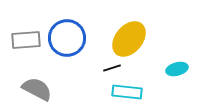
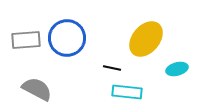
yellow ellipse: moved 17 px right
black line: rotated 30 degrees clockwise
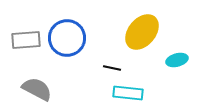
yellow ellipse: moved 4 px left, 7 px up
cyan ellipse: moved 9 px up
cyan rectangle: moved 1 px right, 1 px down
